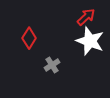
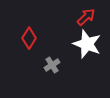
white star: moved 3 px left, 3 px down
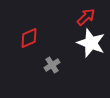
red diamond: rotated 35 degrees clockwise
white star: moved 4 px right, 1 px up
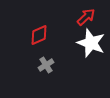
red diamond: moved 10 px right, 3 px up
gray cross: moved 6 px left
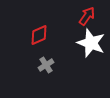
red arrow: moved 1 px right, 1 px up; rotated 12 degrees counterclockwise
